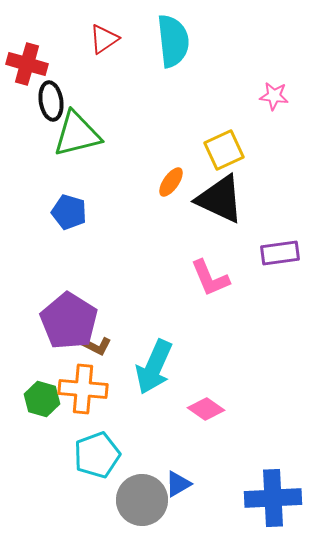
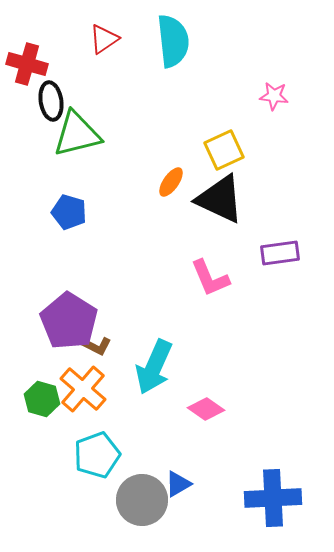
orange cross: rotated 36 degrees clockwise
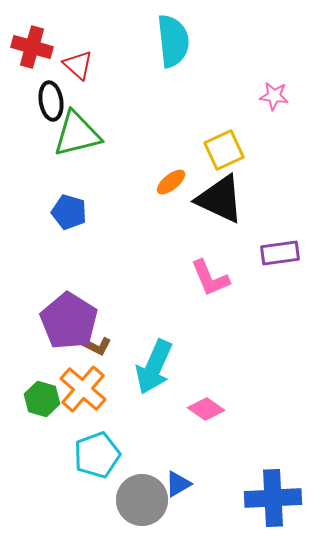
red triangle: moved 26 px left, 26 px down; rotated 44 degrees counterclockwise
red cross: moved 5 px right, 17 px up
orange ellipse: rotated 16 degrees clockwise
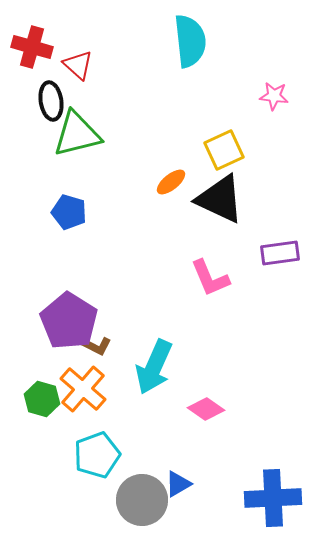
cyan semicircle: moved 17 px right
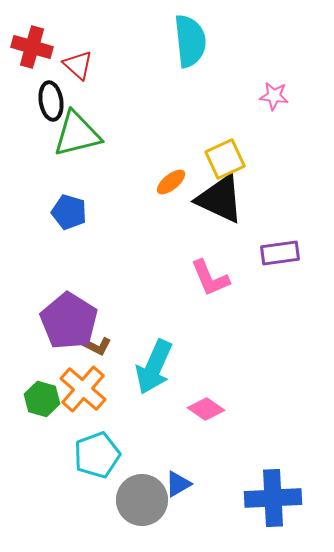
yellow square: moved 1 px right, 9 px down
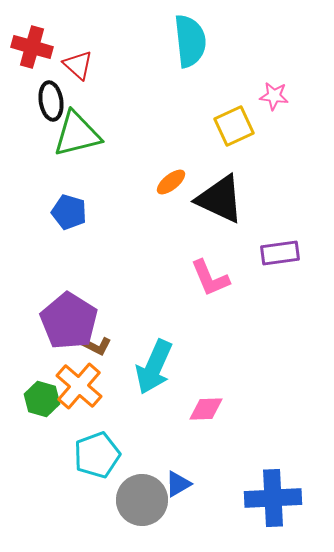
yellow square: moved 9 px right, 33 px up
orange cross: moved 4 px left, 3 px up
pink diamond: rotated 36 degrees counterclockwise
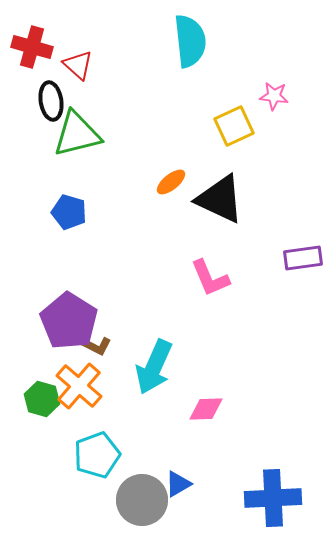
purple rectangle: moved 23 px right, 5 px down
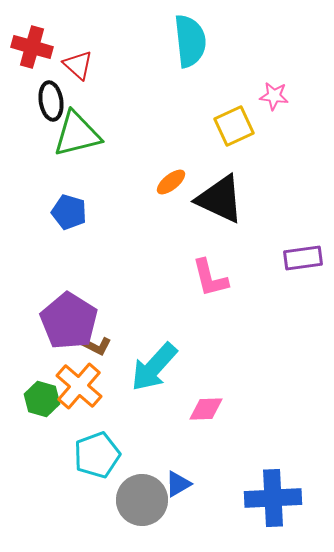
pink L-shape: rotated 9 degrees clockwise
cyan arrow: rotated 18 degrees clockwise
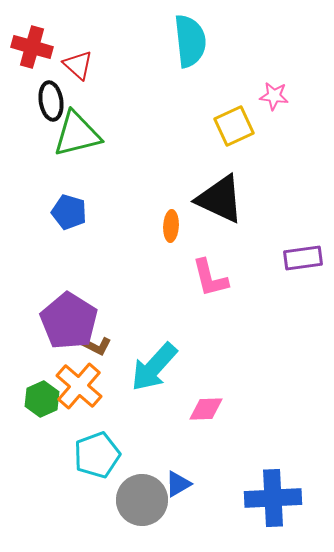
orange ellipse: moved 44 px down; rotated 48 degrees counterclockwise
green hexagon: rotated 20 degrees clockwise
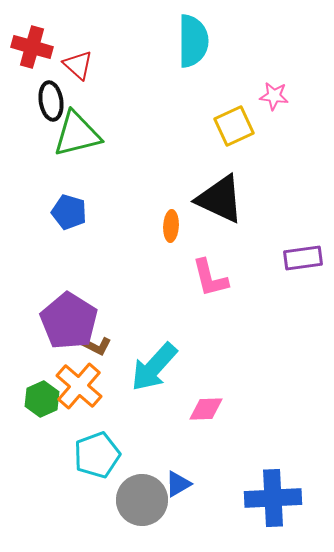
cyan semicircle: moved 3 px right; rotated 6 degrees clockwise
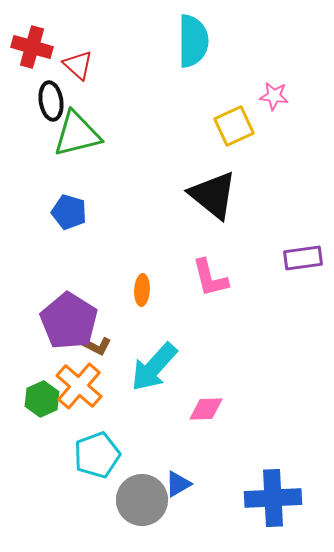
black triangle: moved 7 px left, 4 px up; rotated 14 degrees clockwise
orange ellipse: moved 29 px left, 64 px down
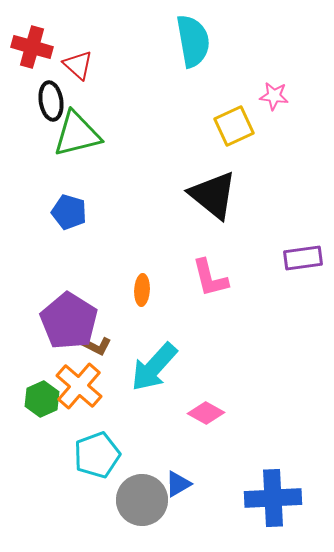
cyan semicircle: rotated 10 degrees counterclockwise
pink diamond: moved 4 px down; rotated 30 degrees clockwise
